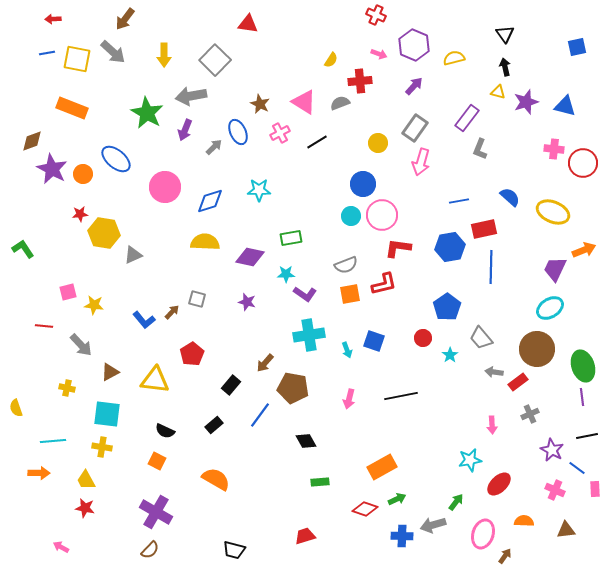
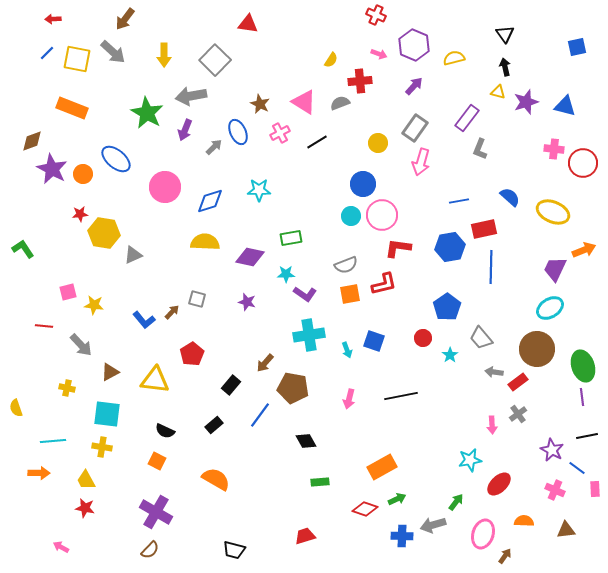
blue line at (47, 53): rotated 35 degrees counterclockwise
gray cross at (530, 414): moved 12 px left; rotated 12 degrees counterclockwise
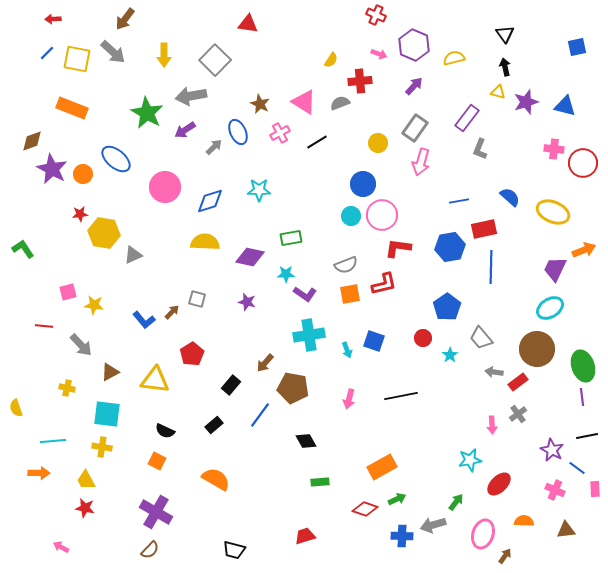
purple arrow at (185, 130): rotated 35 degrees clockwise
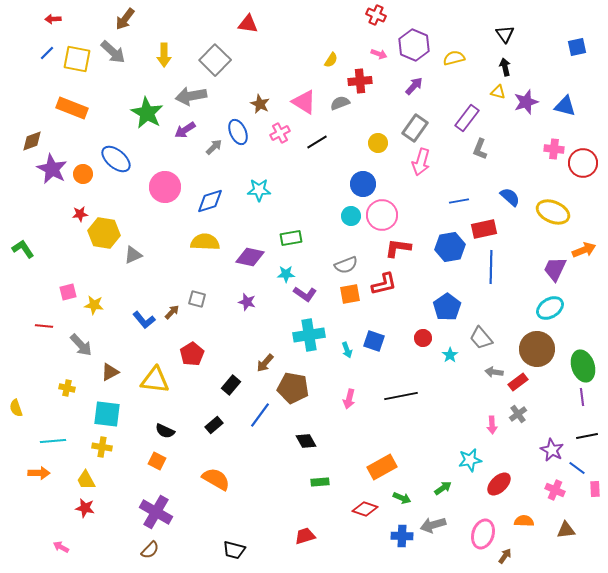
green arrow at (397, 499): moved 5 px right, 1 px up; rotated 48 degrees clockwise
green arrow at (456, 502): moved 13 px left, 14 px up; rotated 18 degrees clockwise
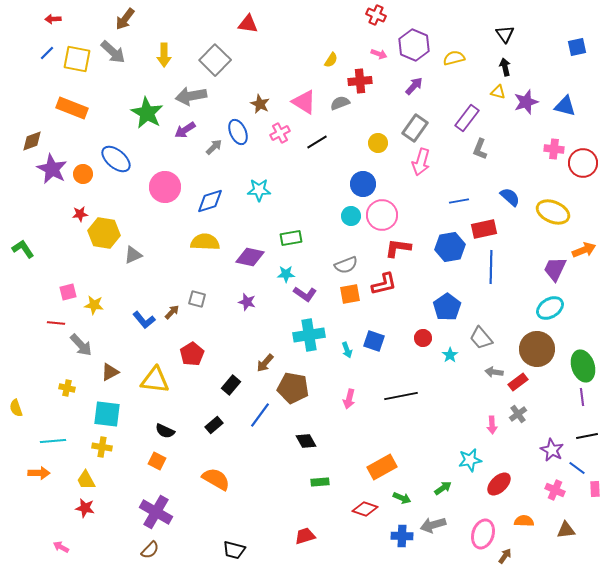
red line at (44, 326): moved 12 px right, 3 px up
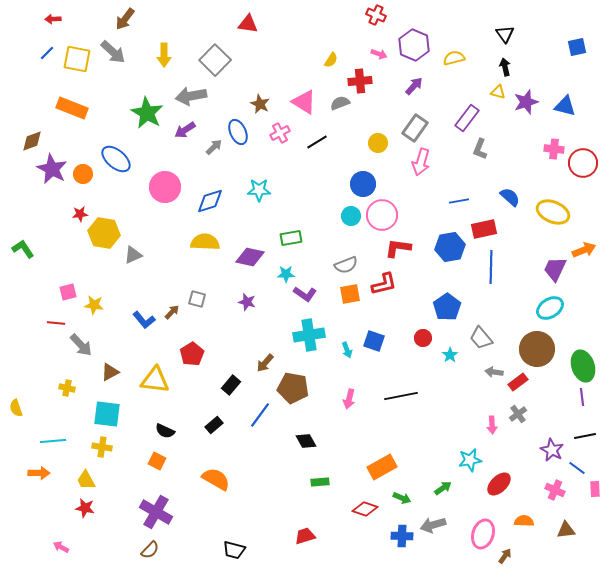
black line at (587, 436): moved 2 px left
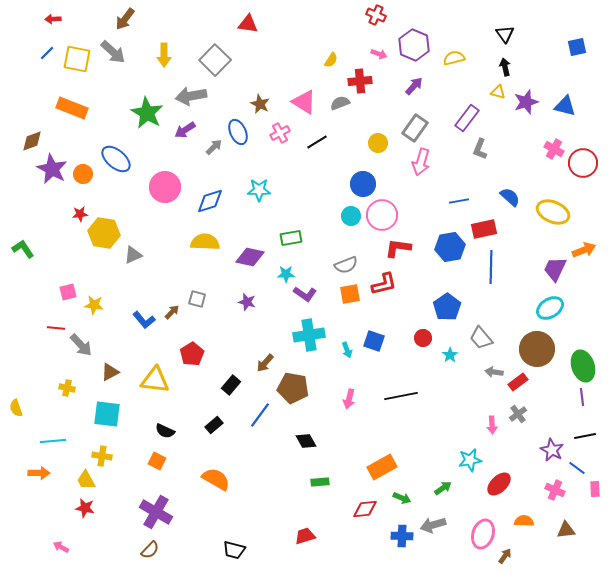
pink cross at (554, 149): rotated 24 degrees clockwise
red line at (56, 323): moved 5 px down
yellow cross at (102, 447): moved 9 px down
red diamond at (365, 509): rotated 25 degrees counterclockwise
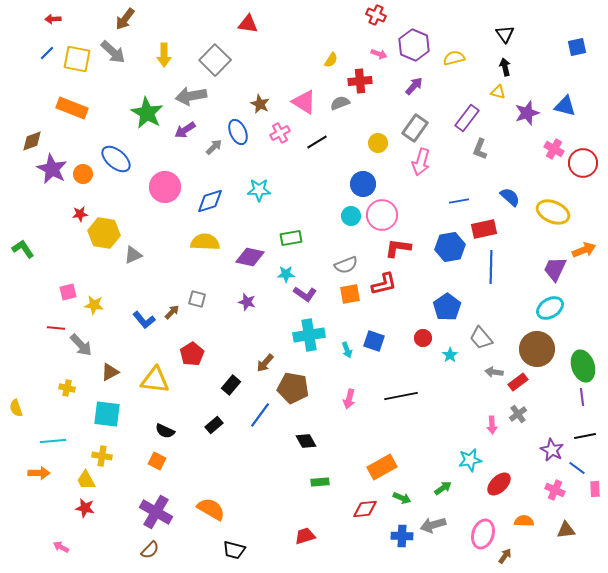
purple star at (526, 102): moved 1 px right, 11 px down
orange semicircle at (216, 479): moved 5 px left, 30 px down
